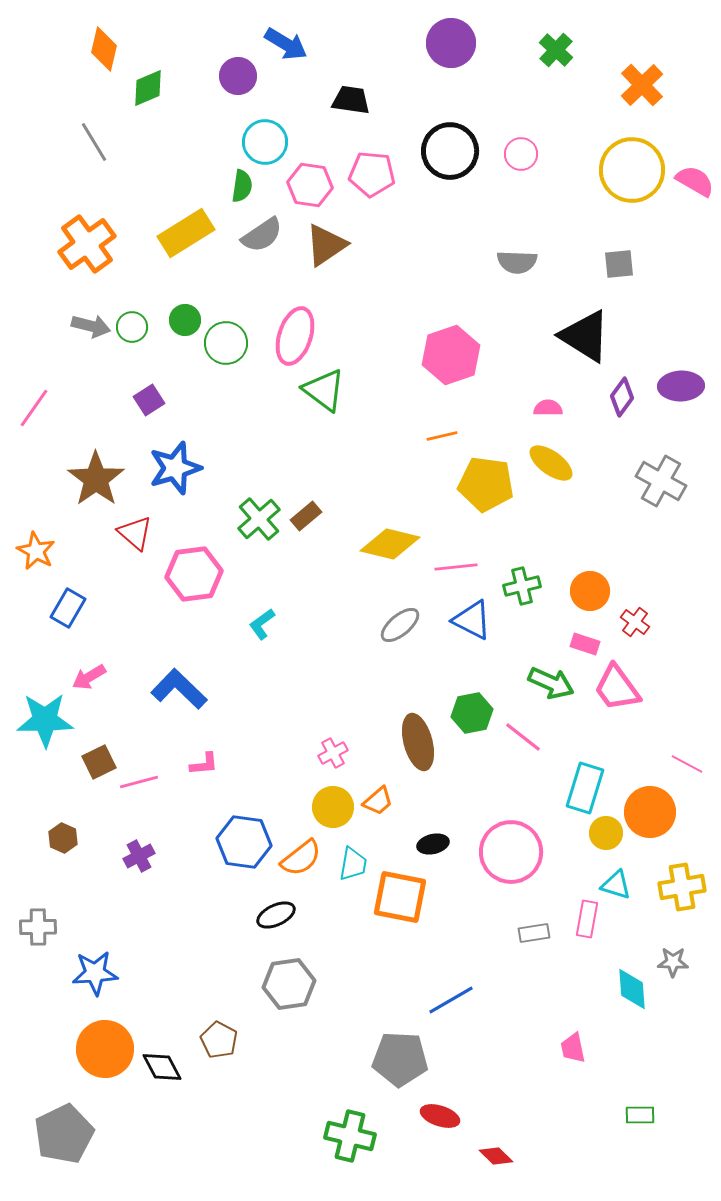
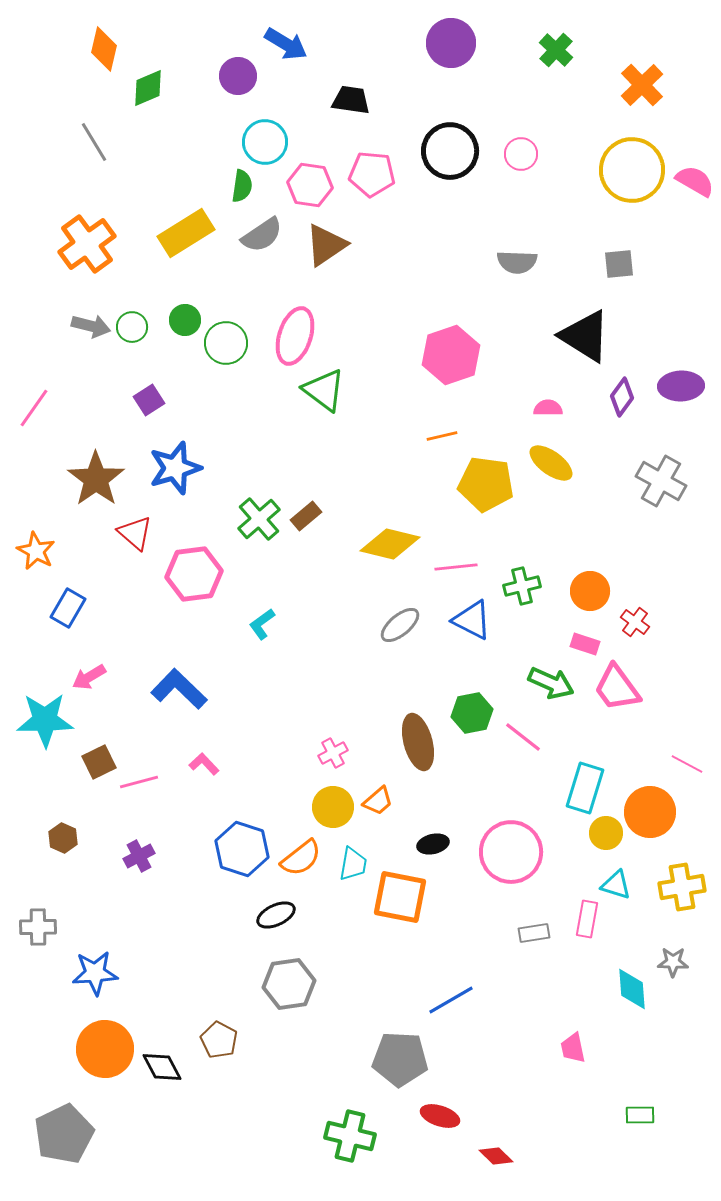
pink L-shape at (204, 764): rotated 128 degrees counterclockwise
blue hexagon at (244, 842): moved 2 px left, 7 px down; rotated 10 degrees clockwise
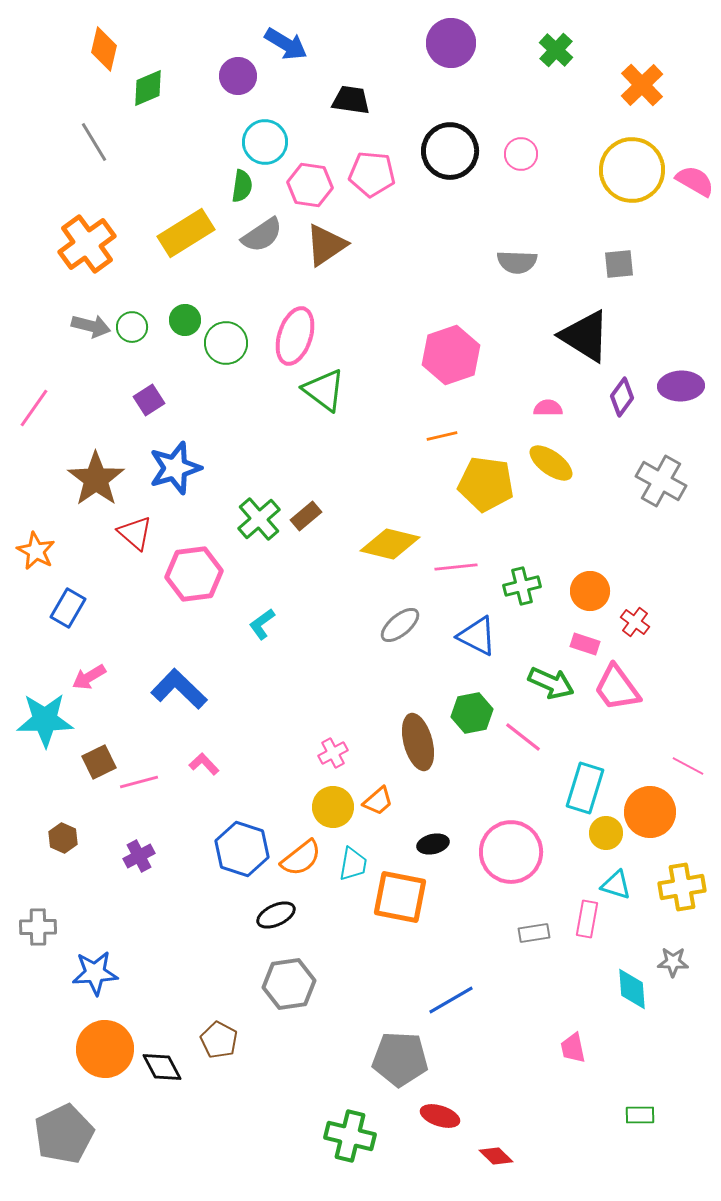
blue triangle at (472, 620): moved 5 px right, 16 px down
pink line at (687, 764): moved 1 px right, 2 px down
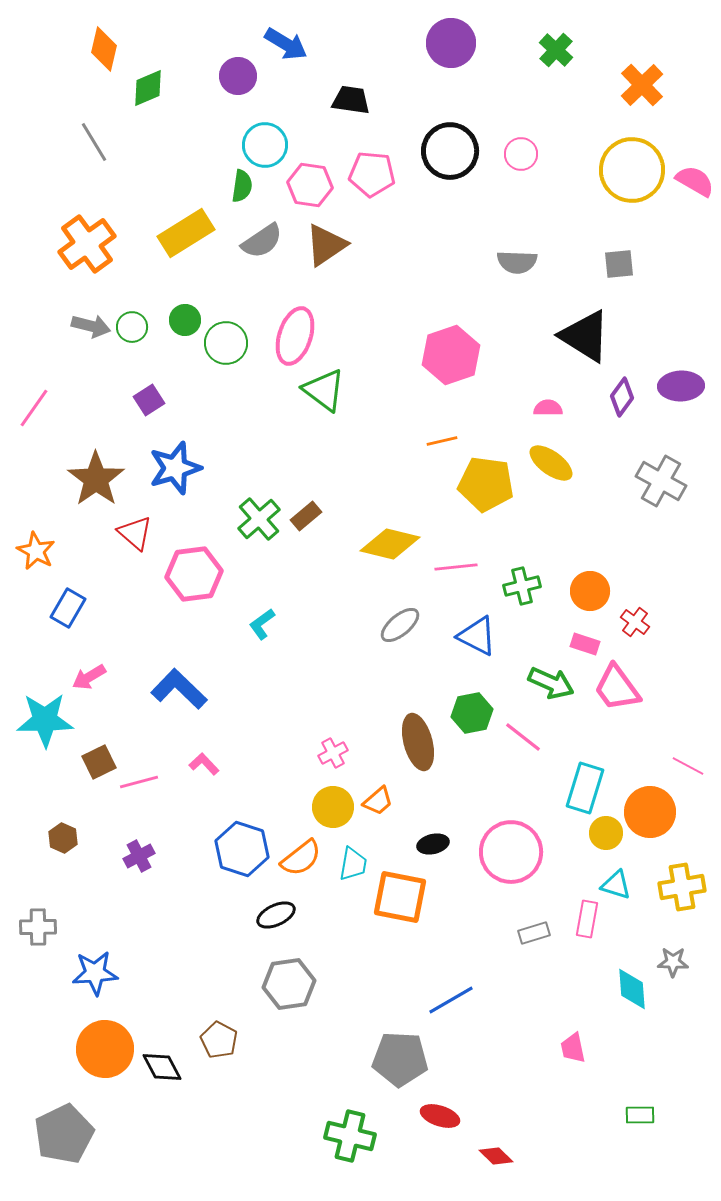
cyan circle at (265, 142): moved 3 px down
gray semicircle at (262, 235): moved 6 px down
orange line at (442, 436): moved 5 px down
gray rectangle at (534, 933): rotated 8 degrees counterclockwise
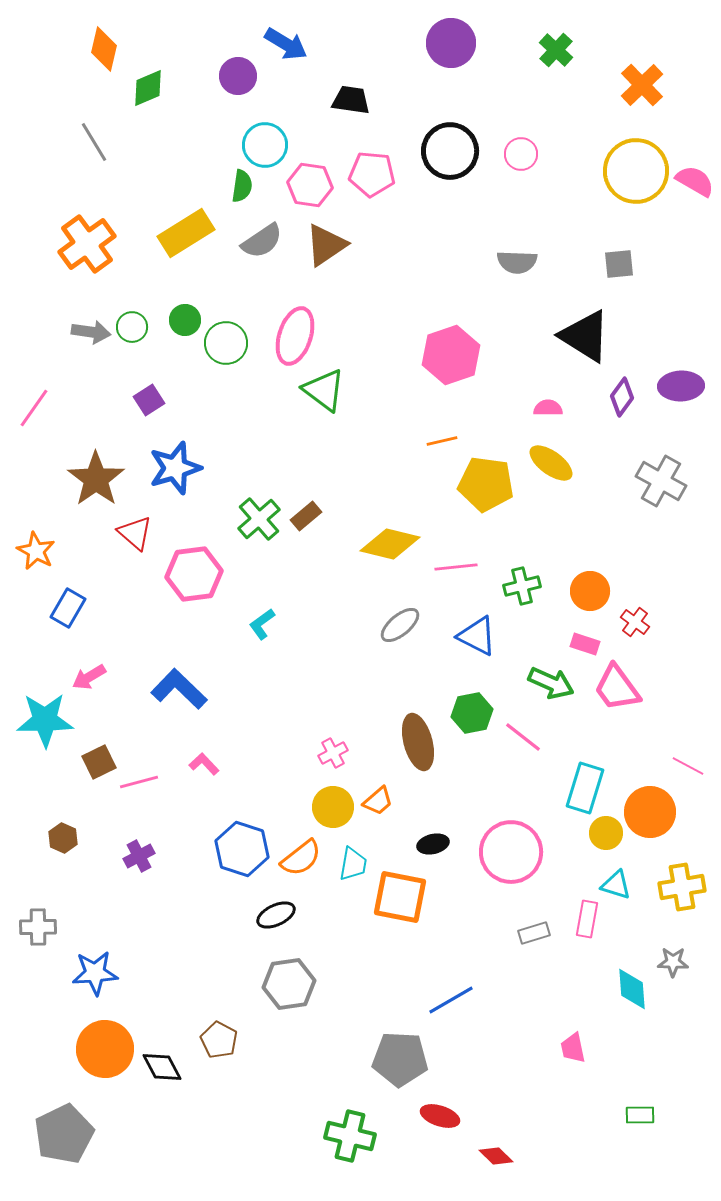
yellow circle at (632, 170): moved 4 px right, 1 px down
gray arrow at (91, 326): moved 6 px down; rotated 6 degrees counterclockwise
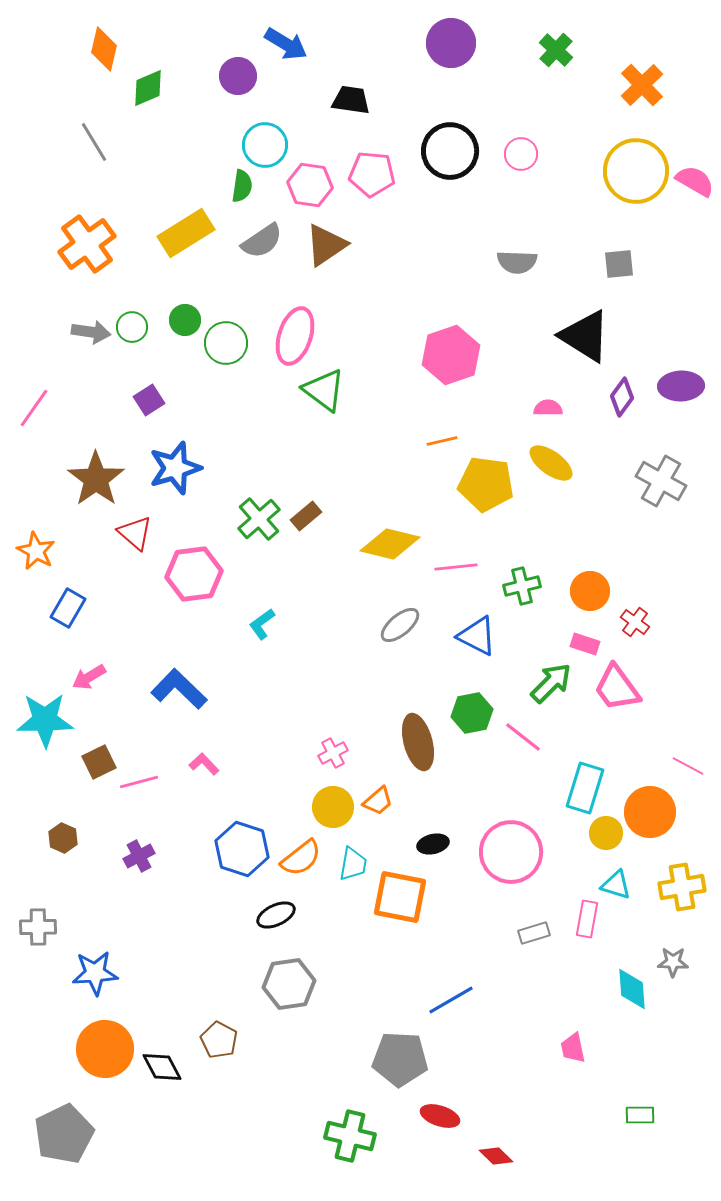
green arrow at (551, 683): rotated 69 degrees counterclockwise
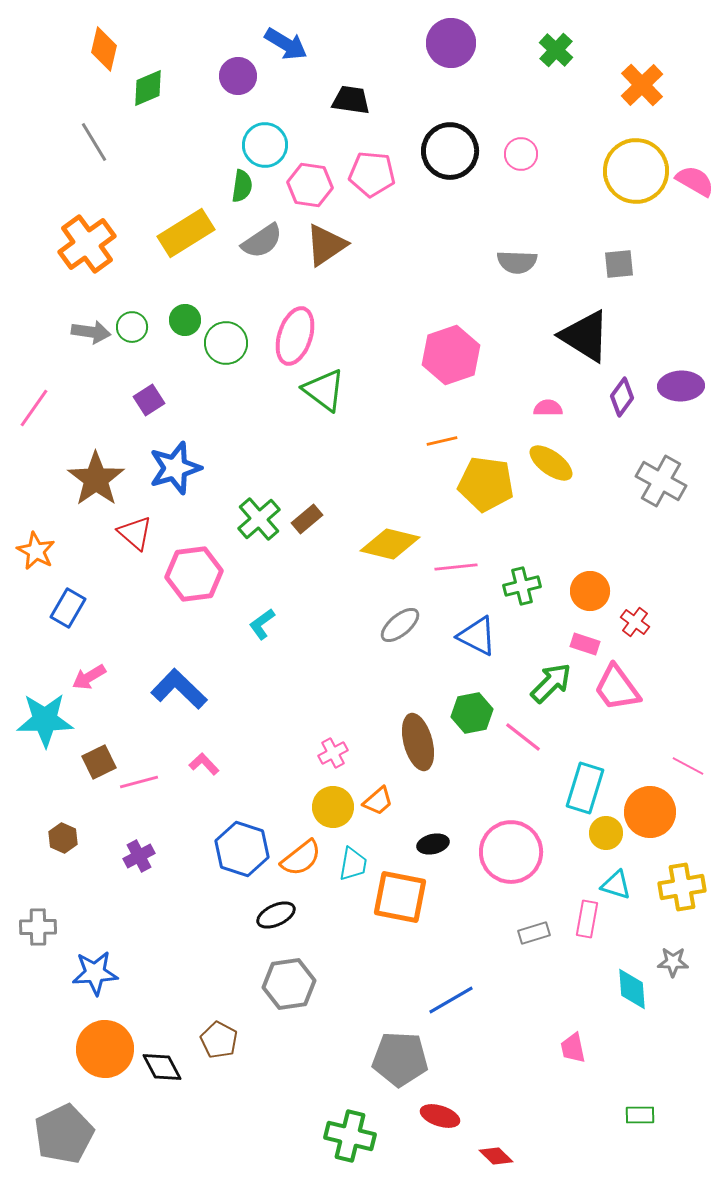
brown rectangle at (306, 516): moved 1 px right, 3 px down
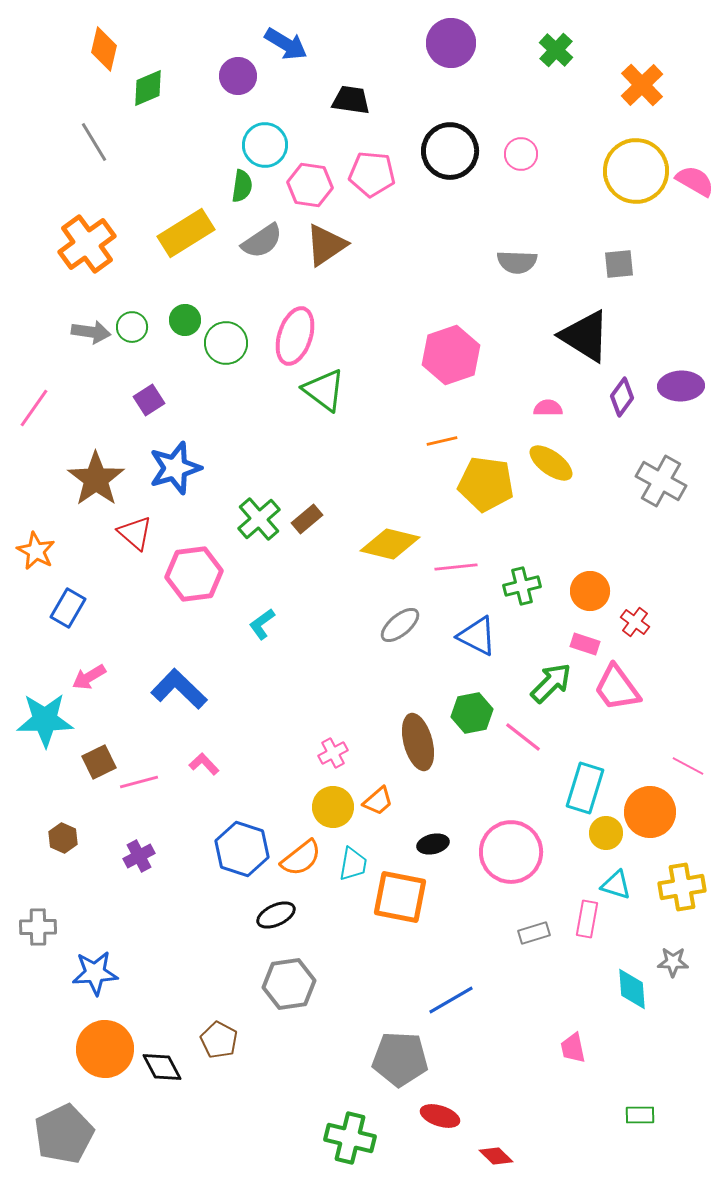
green cross at (350, 1136): moved 2 px down
